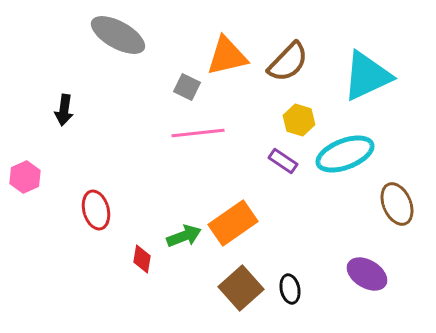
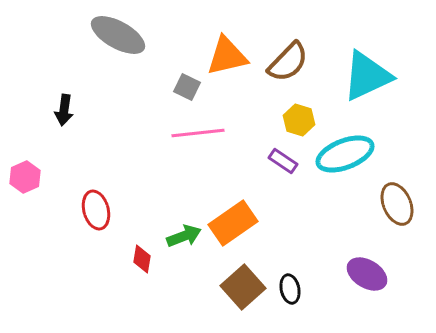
brown square: moved 2 px right, 1 px up
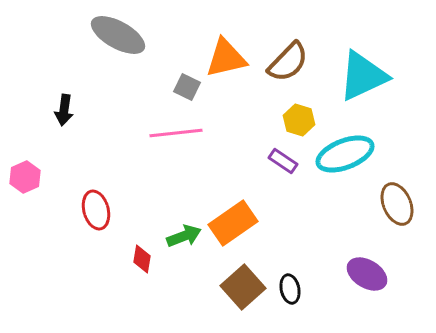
orange triangle: moved 1 px left, 2 px down
cyan triangle: moved 4 px left
pink line: moved 22 px left
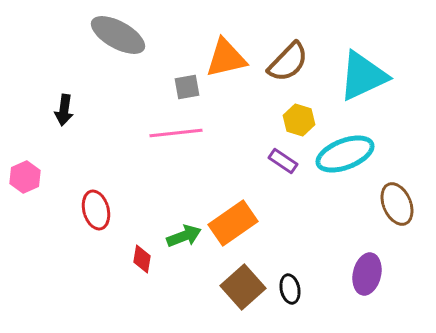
gray square: rotated 36 degrees counterclockwise
purple ellipse: rotated 72 degrees clockwise
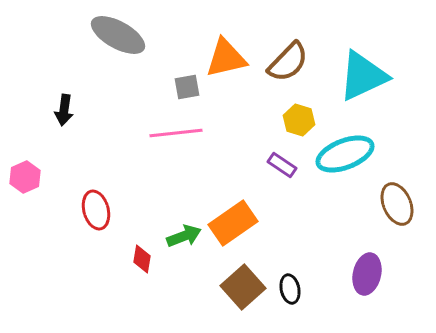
purple rectangle: moved 1 px left, 4 px down
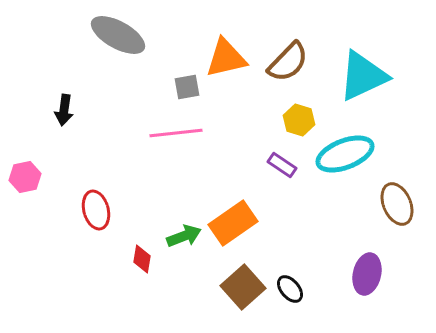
pink hexagon: rotated 12 degrees clockwise
black ellipse: rotated 28 degrees counterclockwise
